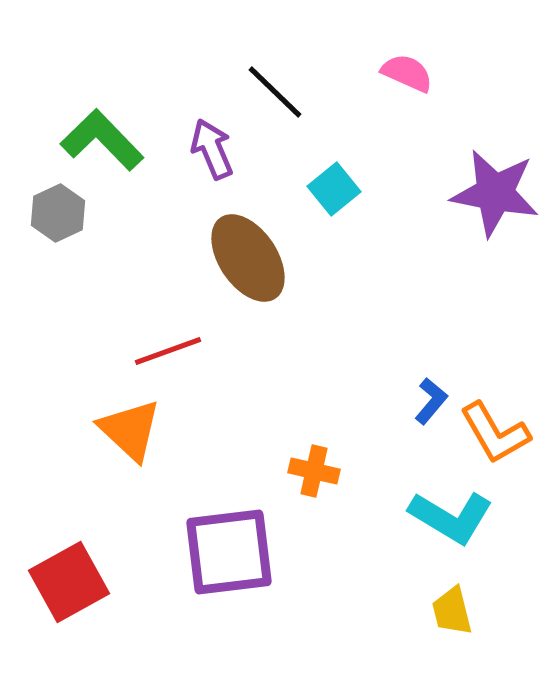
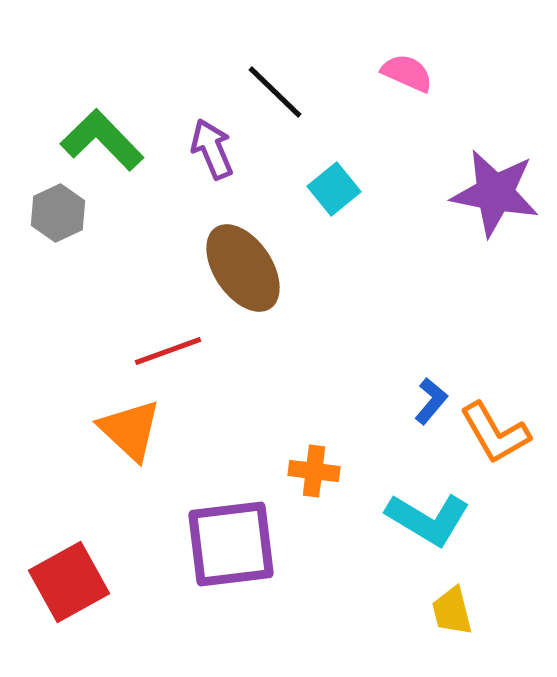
brown ellipse: moved 5 px left, 10 px down
orange cross: rotated 6 degrees counterclockwise
cyan L-shape: moved 23 px left, 2 px down
purple square: moved 2 px right, 8 px up
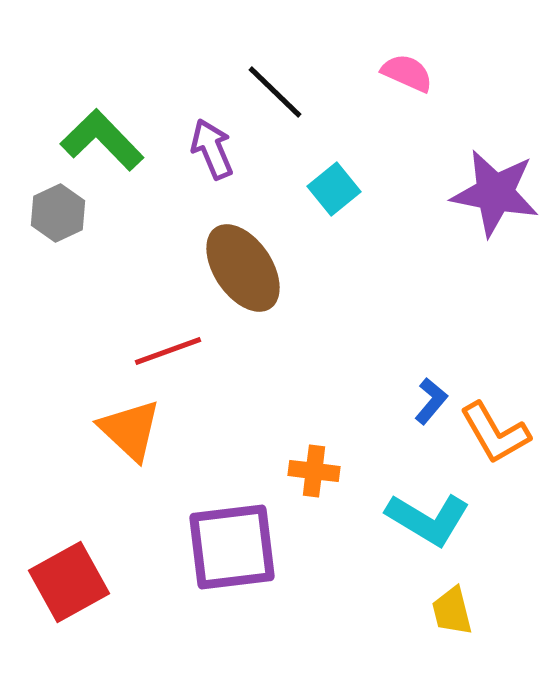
purple square: moved 1 px right, 3 px down
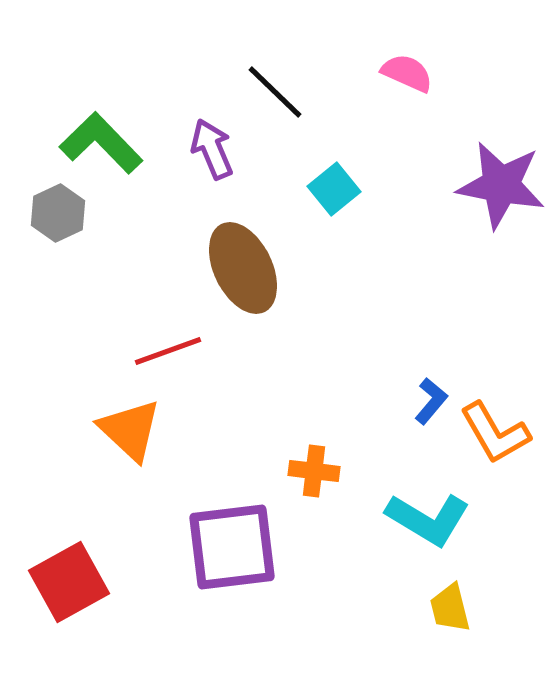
green L-shape: moved 1 px left, 3 px down
purple star: moved 6 px right, 8 px up
brown ellipse: rotated 8 degrees clockwise
yellow trapezoid: moved 2 px left, 3 px up
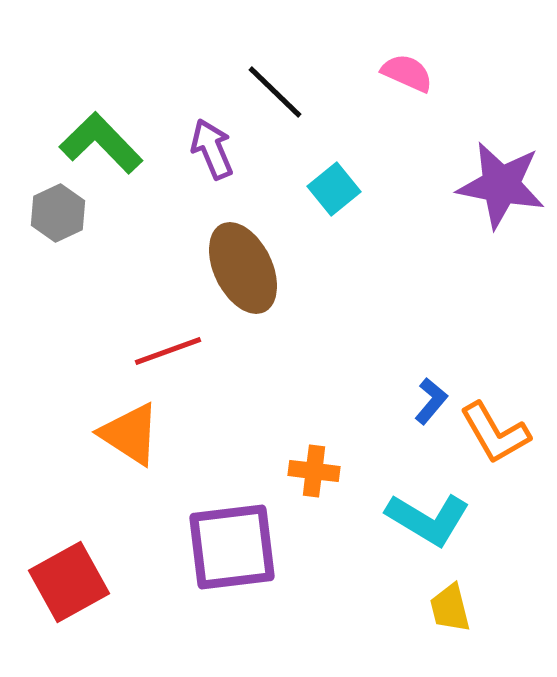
orange triangle: moved 4 px down; rotated 10 degrees counterclockwise
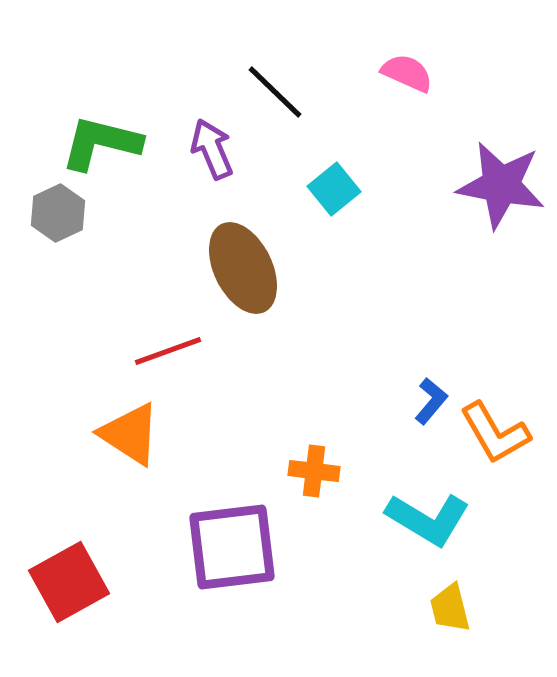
green L-shape: rotated 32 degrees counterclockwise
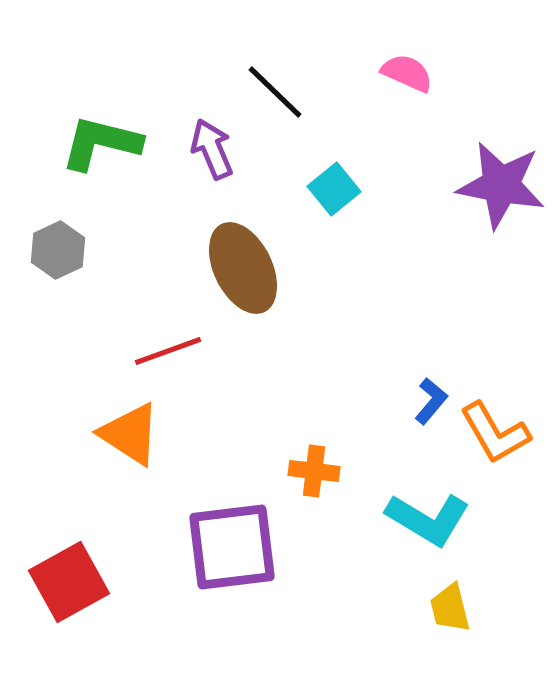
gray hexagon: moved 37 px down
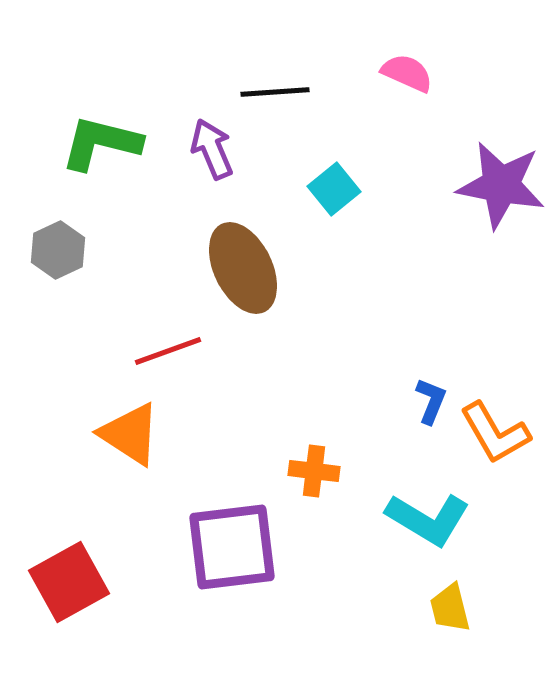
black line: rotated 48 degrees counterclockwise
blue L-shape: rotated 18 degrees counterclockwise
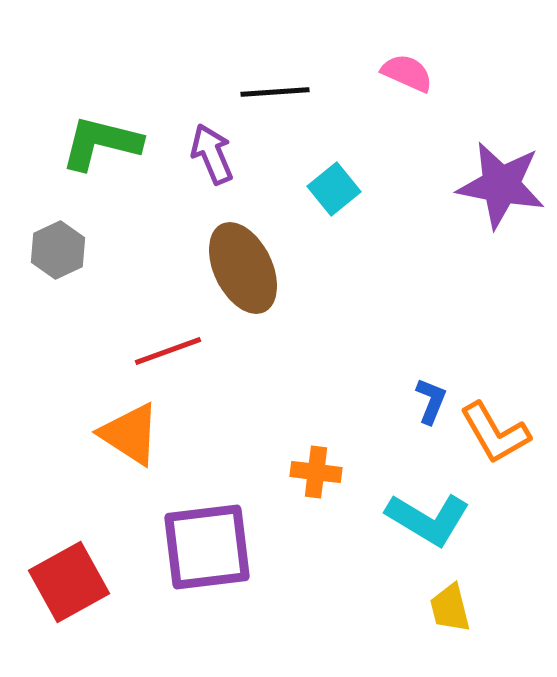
purple arrow: moved 5 px down
orange cross: moved 2 px right, 1 px down
purple square: moved 25 px left
